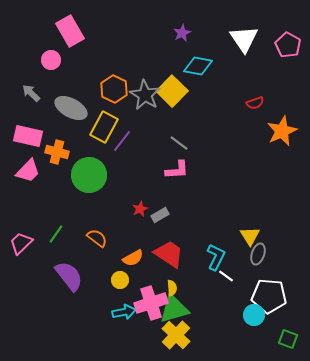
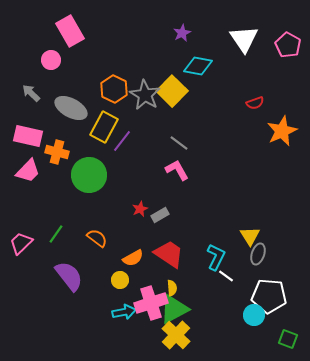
pink L-shape at (177, 170): rotated 115 degrees counterclockwise
green triangle at (174, 309): rotated 12 degrees counterclockwise
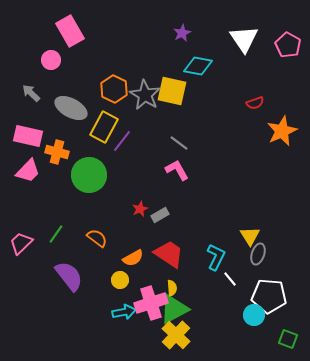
yellow square at (172, 91): rotated 32 degrees counterclockwise
white line at (226, 276): moved 4 px right, 3 px down; rotated 14 degrees clockwise
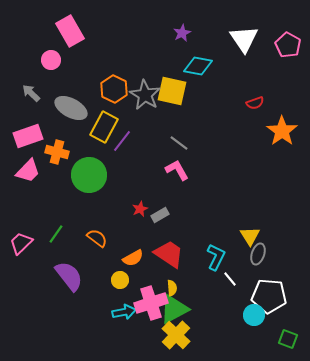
orange star at (282, 131): rotated 12 degrees counterclockwise
pink rectangle at (28, 136): rotated 32 degrees counterclockwise
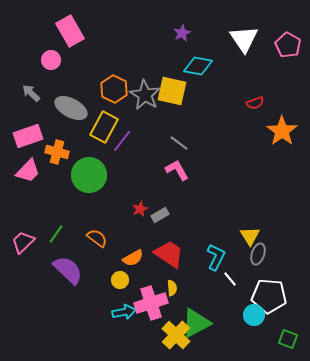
pink trapezoid at (21, 243): moved 2 px right, 1 px up
purple semicircle at (69, 276): moved 1 px left, 6 px up; rotated 8 degrees counterclockwise
green triangle at (174, 309): moved 22 px right, 14 px down
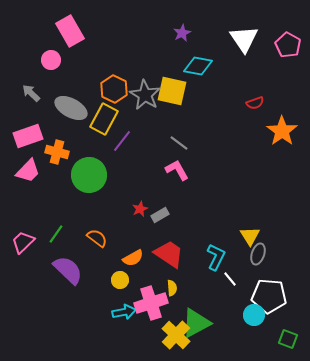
yellow rectangle at (104, 127): moved 8 px up
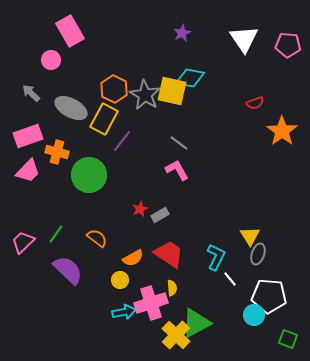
pink pentagon at (288, 45): rotated 25 degrees counterclockwise
cyan diamond at (198, 66): moved 8 px left, 12 px down
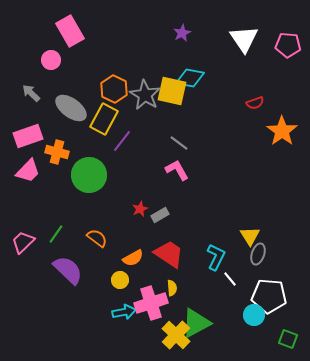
gray ellipse at (71, 108): rotated 8 degrees clockwise
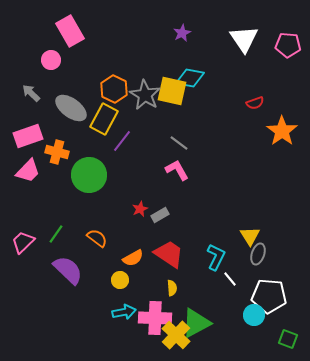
pink cross at (151, 303): moved 4 px right, 15 px down; rotated 20 degrees clockwise
